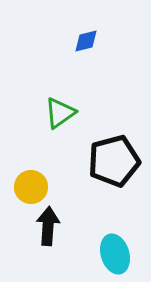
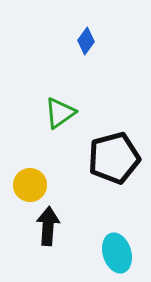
blue diamond: rotated 40 degrees counterclockwise
black pentagon: moved 3 px up
yellow circle: moved 1 px left, 2 px up
cyan ellipse: moved 2 px right, 1 px up
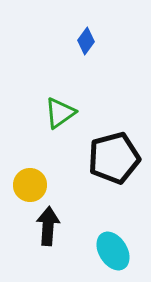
cyan ellipse: moved 4 px left, 2 px up; rotated 15 degrees counterclockwise
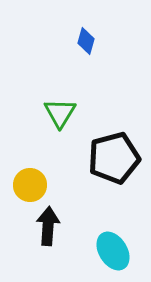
blue diamond: rotated 20 degrees counterclockwise
green triangle: rotated 24 degrees counterclockwise
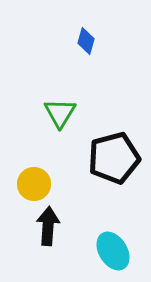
yellow circle: moved 4 px right, 1 px up
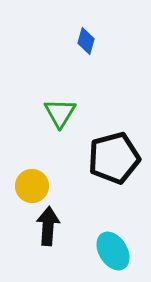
yellow circle: moved 2 px left, 2 px down
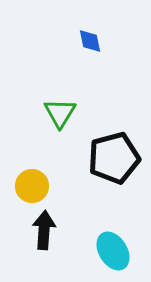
blue diamond: moved 4 px right; rotated 28 degrees counterclockwise
black arrow: moved 4 px left, 4 px down
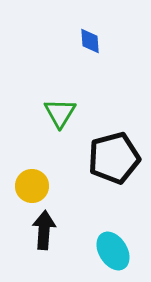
blue diamond: rotated 8 degrees clockwise
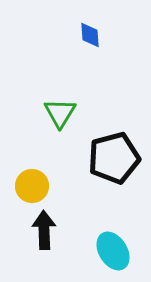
blue diamond: moved 6 px up
black arrow: rotated 6 degrees counterclockwise
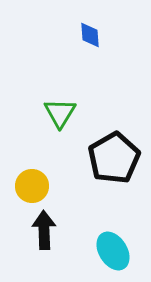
black pentagon: rotated 15 degrees counterclockwise
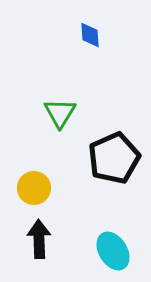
black pentagon: rotated 6 degrees clockwise
yellow circle: moved 2 px right, 2 px down
black arrow: moved 5 px left, 9 px down
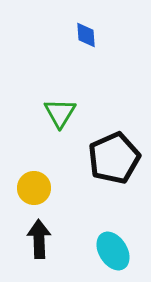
blue diamond: moved 4 px left
